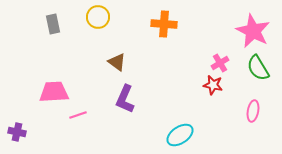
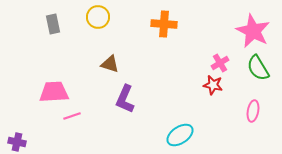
brown triangle: moved 7 px left, 2 px down; rotated 18 degrees counterclockwise
pink line: moved 6 px left, 1 px down
purple cross: moved 10 px down
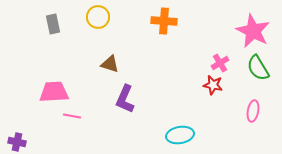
orange cross: moved 3 px up
pink line: rotated 30 degrees clockwise
cyan ellipse: rotated 24 degrees clockwise
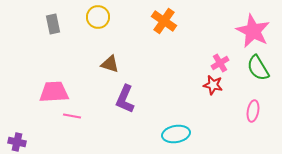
orange cross: rotated 30 degrees clockwise
cyan ellipse: moved 4 px left, 1 px up
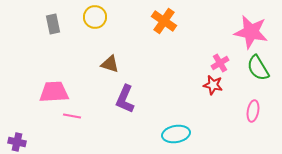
yellow circle: moved 3 px left
pink star: moved 2 px left, 1 px down; rotated 16 degrees counterclockwise
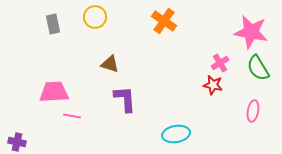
purple L-shape: rotated 152 degrees clockwise
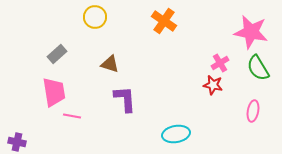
gray rectangle: moved 4 px right, 30 px down; rotated 60 degrees clockwise
pink trapezoid: rotated 84 degrees clockwise
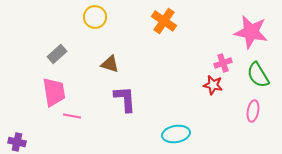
pink cross: moved 3 px right; rotated 12 degrees clockwise
green semicircle: moved 7 px down
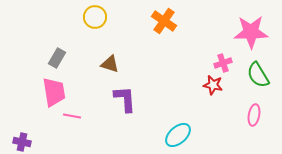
pink star: rotated 12 degrees counterclockwise
gray rectangle: moved 4 px down; rotated 18 degrees counterclockwise
pink ellipse: moved 1 px right, 4 px down
cyan ellipse: moved 2 px right, 1 px down; rotated 32 degrees counterclockwise
purple cross: moved 5 px right
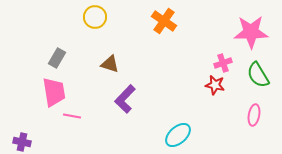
red star: moved 2 px right
purple L-shape: rotated 132 degrees counterclockwise
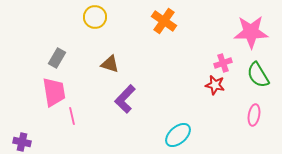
pink line: rotated 66 degrees clockwise
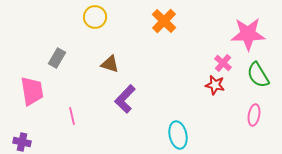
orange cross: rotated 10 degrees clockwise
pink star: moved 3 px left, 2 px down
pink cross: rotated 30 degrees counterclockwise
pink trapezoid: moved 22 px left, 1 px up
cyan ellipse: rotated 60 degrees counterclockwise
